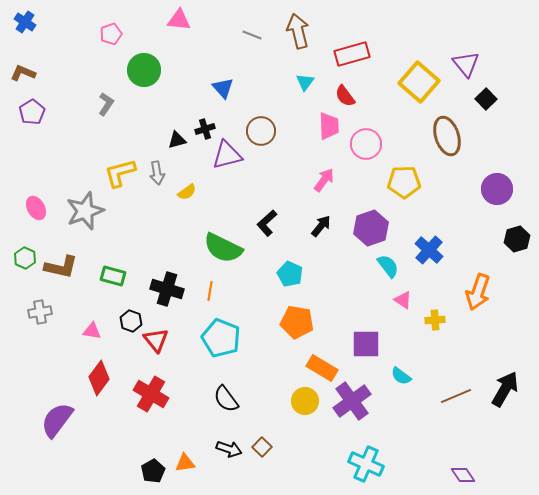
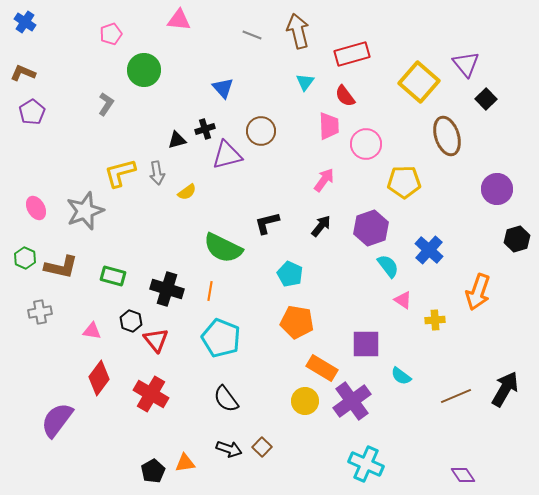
black L-shape at (267, 223): rotated 28 degrees clockwise
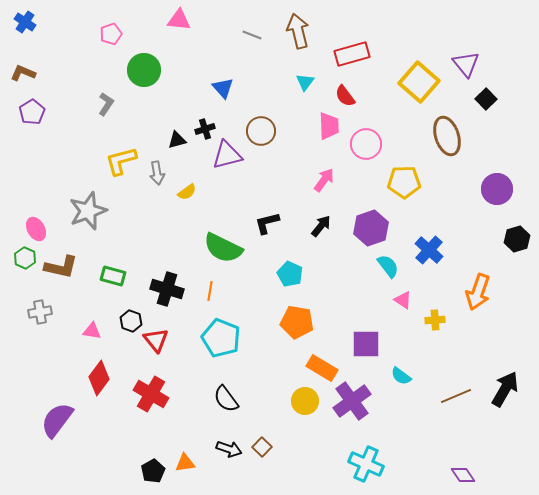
yellow L-shape at (120, 173): moved 1 px right, 12 px up
pink ellipse at (36, 208): moved 21 px down
gray star at (85, 211): moved 3 px right
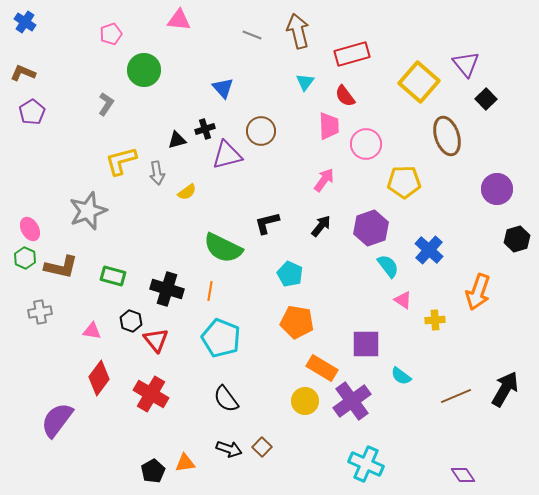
pink ellipse at (36, 229): moved 6 px left
